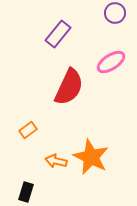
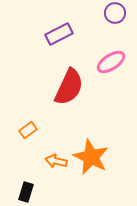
purple rectangle: moved 1 px right; rotated 24 degrees clockwise
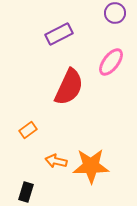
pink ellipse: rotated 20 degrees counterclockwise
orange star: moved 9 px down; rotated 27 degrees counterclockwise
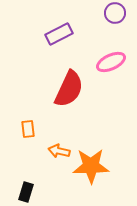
pink ellipse: rotated 28 degrees clockwise
red semicircle: moved 2 px down
orange rectangle: moved 1 px up; rotated 60 degrees counterclockwise
orange arrow: moved 3 px right, 10 px up
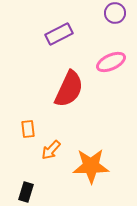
orange arrow: moved 8 px left, 1 px up; rotated 60 degrees counterclockwise
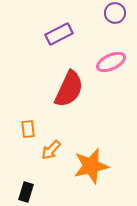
orange star: rotated 12 degrees counterclockwise
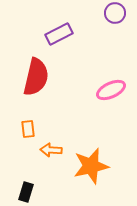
pink ellipse: moved 28 px down
red semicircle: moved 33 px left, 12 px up; rotated 12 degrees counterclockwise
orange arrow: rotated 50 degrees clockwise
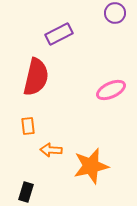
orange rectangle: moved 3 px up
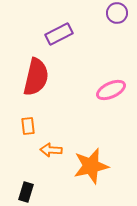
purple circle: moved 2 px right
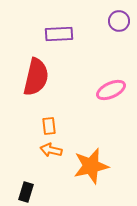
purple circle: moved 2 px right, 8 px down
purple rectangle: rotated 24 degrees clockwise
orange rectangle: moved 21 px right
orange arrow: rotated 10 degrees clockwise
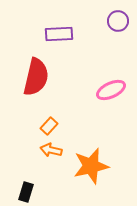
purple circle: moved 1 px left
orange rectangle: rotated 48 degrees clockwise
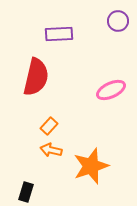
orange star: rotated 6 degrees counterclockwise
